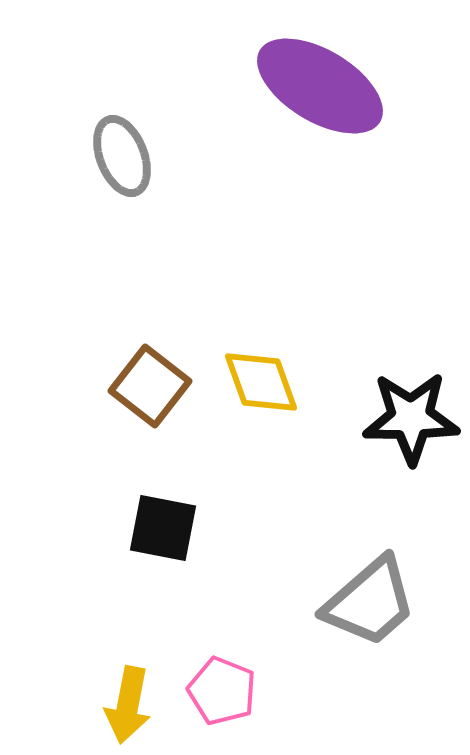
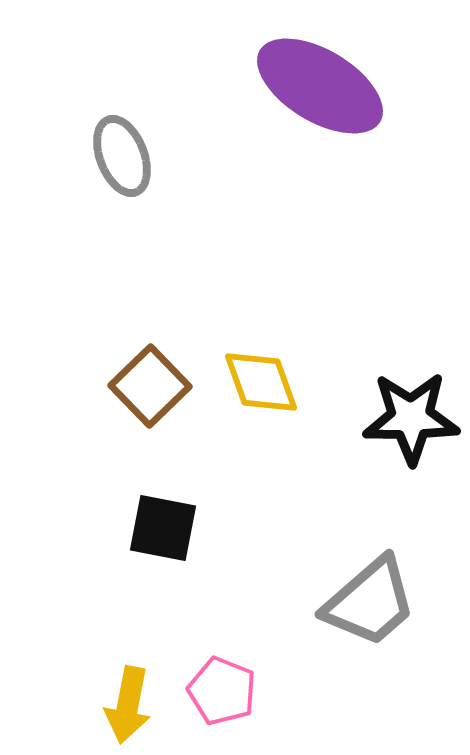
brown square: rotated 8 degrees clockwise
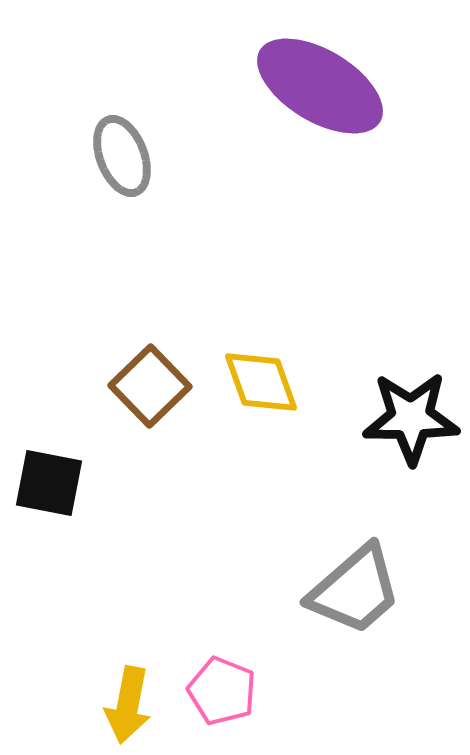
black square: moved 114 px left, 45 px up
gray trapezoid: moved 15 px left, 12 px up
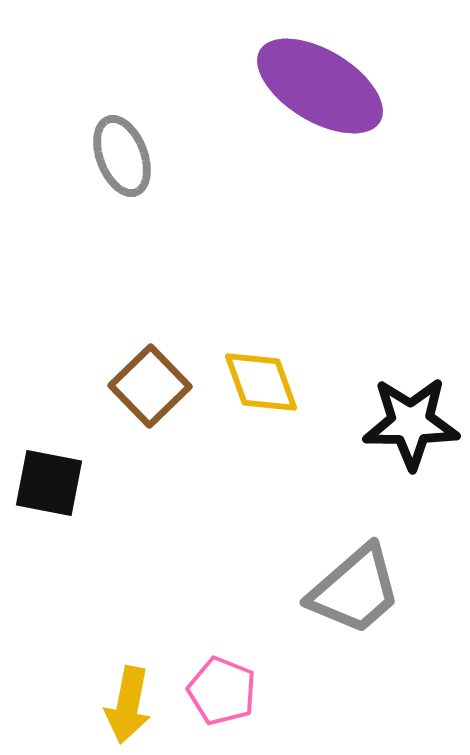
black star: moved 5 px down
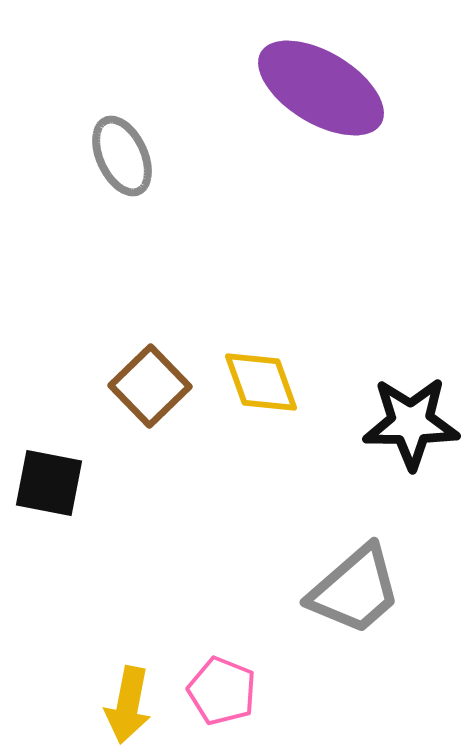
purple ellipse: moved 1 px right, 2 px down
gray ellipse: rotated 4 degrees counterclockwise
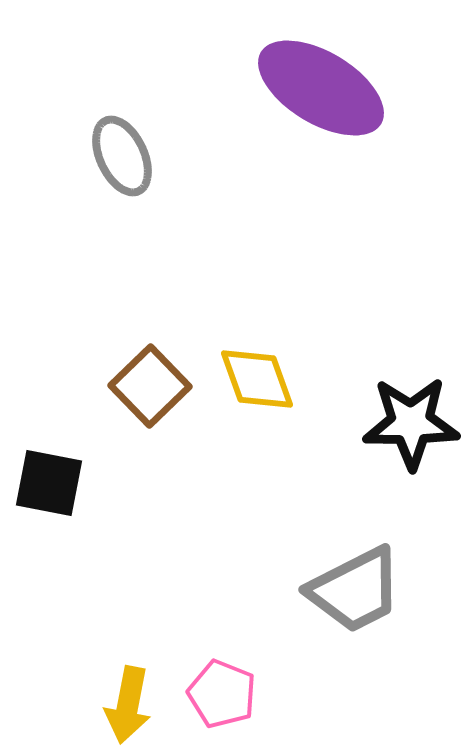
yellow diamond: moved 4 px left, 3 px up
gray trapezoid: rotated 14 degrees clockwise
pink pentagon: moved 3 px down
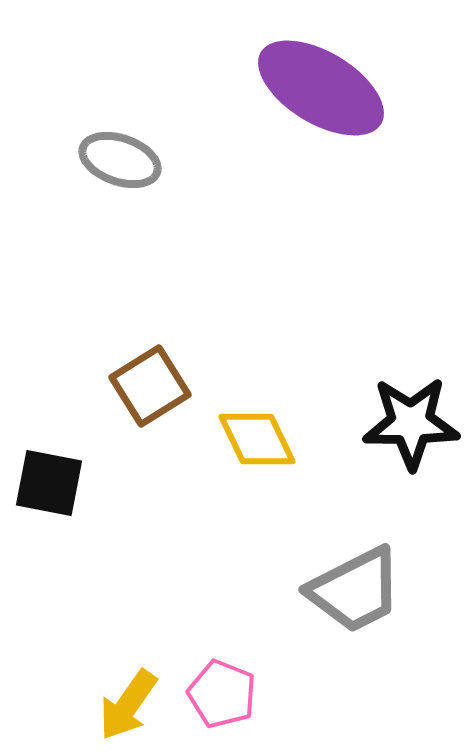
gray ellipse: moved 2 px left, 4 px down; rotated 46 degrees counterclockwise
yellow diamond: moved 60 px down; rotated 6 degrees counterclockwise
brown square: rotated 12 degrees clockwise
yellow arrow: rotated 24 degrees clockwise
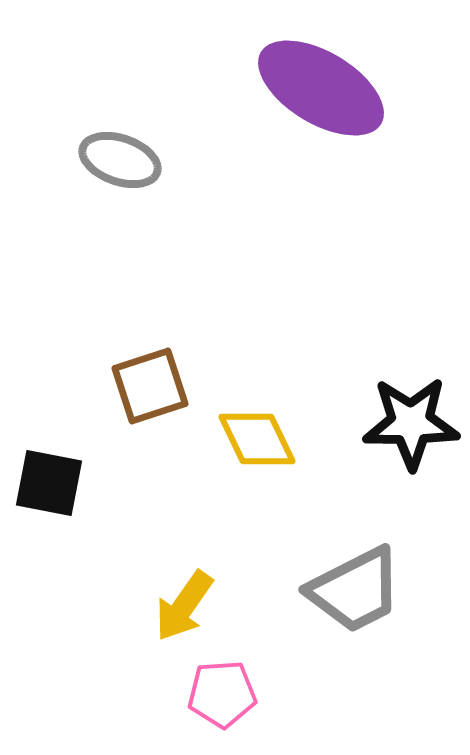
brown square: rotated 14 degrees clockwise
pink pentagon: rotated 26 degrees counterclockwise
yellow arrow: moved 56 px right, 99 px up
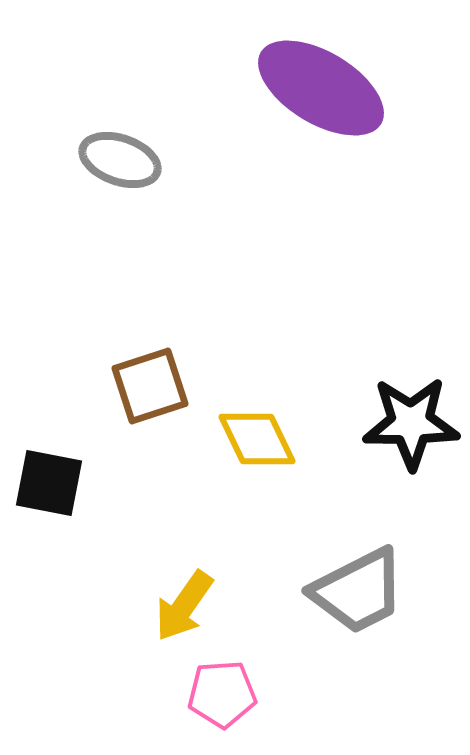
gray trapezoid: moved 3 px right, 1 px down
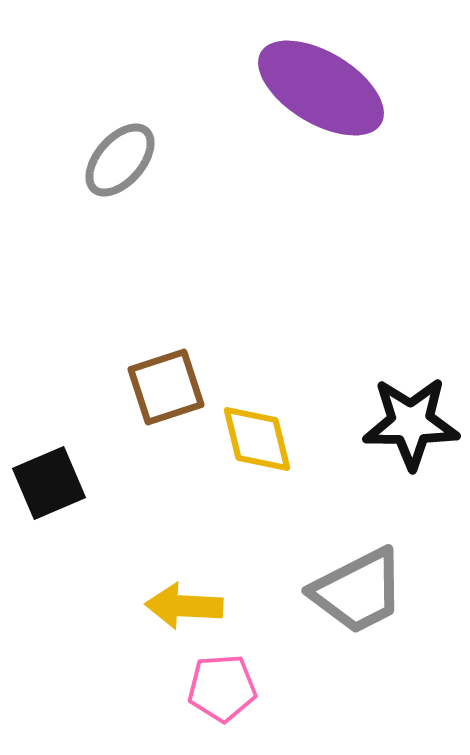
gray ellipse: rotated 68 degrees counterclockwise
brown square: moved 16 px right, 1 px down
yellow diamond: rotated 12 degrees clockwise
black square: rotated 34 degrees counterclockwise
yellow arrow: rotated 58 degrees clockwise
pink pentagon: moved 6 px up
